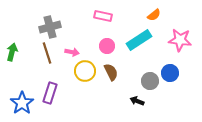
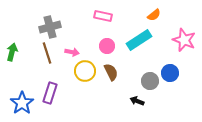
pink star: moved 4 px right; rotated 15 degrees clockwise
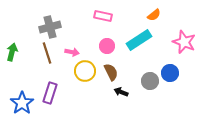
pink star: moved 2 px down
black arrow: moved 16 px left, 9 px up
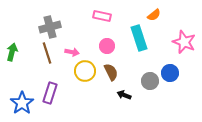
pink rectangle: moved 1 px left
cyan rectangle: moved 2 px up; rotated 75 degrees counterclockwise
black arrow: moved 3 px right, 3 px down
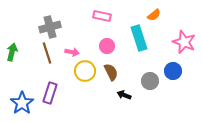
blue circle: moved 3 px right, 2 px up
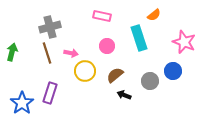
pink arrow: moved 1 px left, 1 px down
brown semicircle: moved 4 px right, 3 px down; rotated 102 degrees counterclockwise
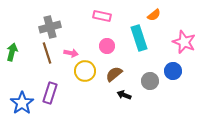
brown semicircle: moved 1 px left, 1 px up
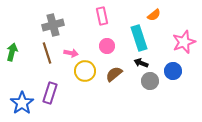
pink rectangle: rotated 66 degrees clockwise
gray cross: moved 3 px right, 2 px up
pink star: rotated 30 degrees clockwise
black arrow: moved 17 px right, 32 px up
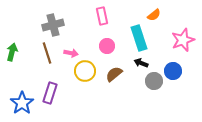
pink star: moved 1 px left, 2 px up
gray circle: moved 4 px right
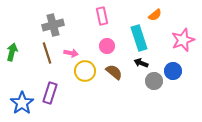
orange semicircle: moved 1 px right
brown semicircle: moved 2 px up; rotated 78 degrees clockwise
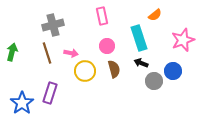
brown semicircle: moved 3 px up; rotated 36 degrees clockwise
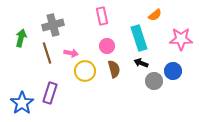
pink star: moved 2 px left, 1 px up; rotated 20 degrees clockwise
green arrow: moved 9 px right, 14 px up
